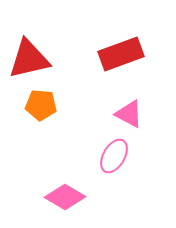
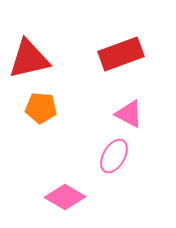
orange pentagon: moved 3 px down
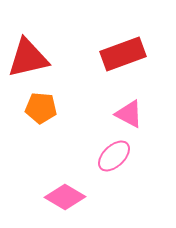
red rectangle: moved 2 px right
red triangle: moved 1 px left, 1 px up
pink ellipse: rotated 16 degrees clockwise
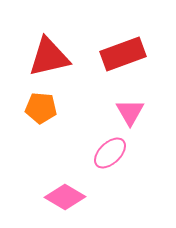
red triangle: moved 21 px right, 1 px up
pink triangle: moved 1 px right, 2 px up; rotated 32 degrees clockwise
pink ellipse: moved 4 px left, 3 px up
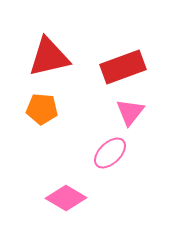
red rectangle: moved 13 px down
orange pentagon: moved 1 px right, 1 px down
pink triangle: rotated 8 degrees clockwise
pink diamond: moved 1 px right, 1 px down
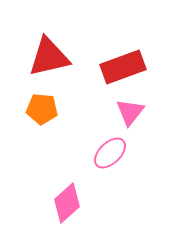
pink diamond: moved 1 px right, 5 px down; rotated 72 degrees counterclockwise
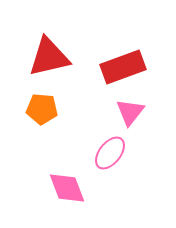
pink ellipse: rotated 8 degrees counterclockwise
pink diamond: moved 15 px up; rotated 69 degrees counterclockwise
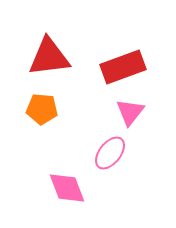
red triangle: rotated 6 degrees clockwise
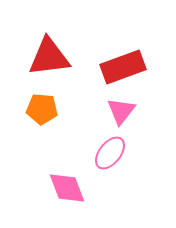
pink triangle: moved 9 px left, 1 px up
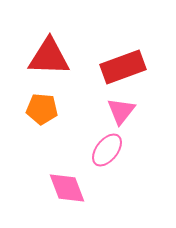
red triangle: rotated 9 degrees clockwise
pink ellipse: moved 3 px left, 3 px up
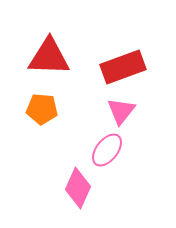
pink diamond: moved 11 px right; rotated 45 degrees clockwise
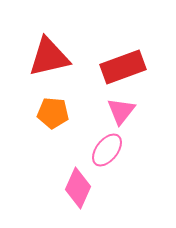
red triangle: rotated 15 degrees counterclockwise
orange pentagon: moved 11 px right, 4 px down
